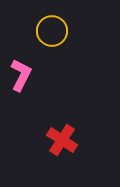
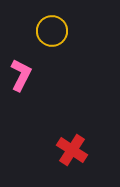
red cross: moved 10 px right, 10 px down
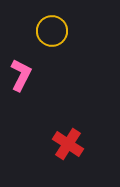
red cross: moved 4 px left, 6 px up
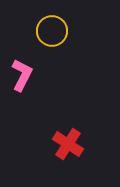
pink L-shape: moved 1 px right
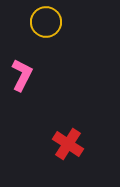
yellow circle: moved 6 px left, 9 px up
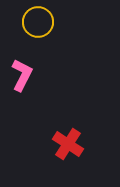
yellow circle: moved 8 px left
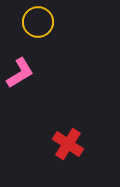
pink L-shape: moved 2 px left, 2 px up; rotated 32 degrees clockwise
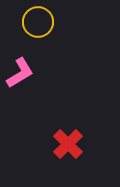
red cross: rotated 12 degrees clockwise
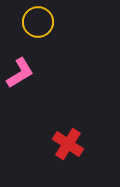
red cross: rotated 12 degrees counterclockwise
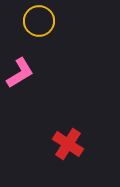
yellow circle: moved 1 px right, 1 px up
